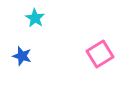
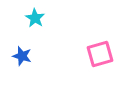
pink square: rotated 16 degrees clockwise
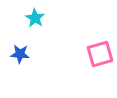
blue star: moved 2 px left, 2 px up; rotated 12 degrees counterclockwise
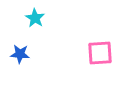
pink square: moved 1 px up; rotated 12 degrees clockwise
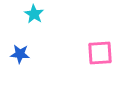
cyan star: moved 1 px left, 4 px up
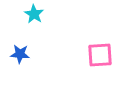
pink square: moved 2 px down
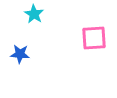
pink square: moved 6 px left, 17 px up
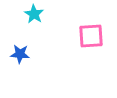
pink square: moved 3 px left, 2 px up
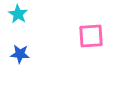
cyan star: moved 16 px left
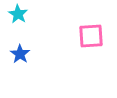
blue star: rotated 30 degrees clockwise
